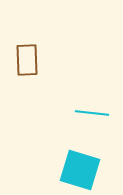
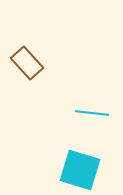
brown rectangle: moved 3 px down; rotated 40 degrees counterclockwise
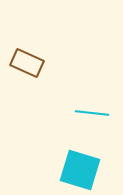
brown rectangle: rotated 24 degrees counterclockwise
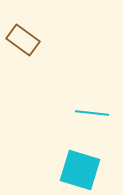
brown rectangle: moved 4 px left, 23 px up; rotated 12 degrees clockwise
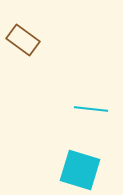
cyan line: moved 1 px left, 4 px up
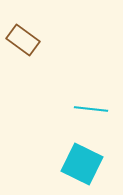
cyan square: moved 2 px right, 6 px up; rotated 9 degrees clockwise
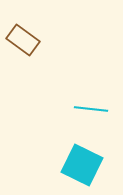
cyan square: moved 1 px down
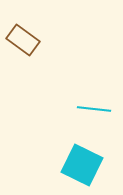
cyan line: moved 3 px right
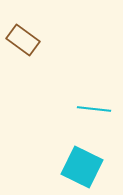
cyan square: moved 2 px down
